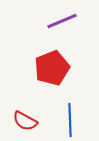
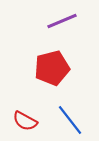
red pentagon: rotated 8 degrees clockwise
blue line: rotated 36 degrees counterclockwise
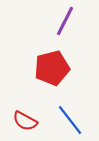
purple line: moved 3 px right; rotated 40 degrees counterclockwise
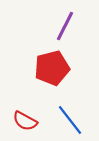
purple line: moved 5 px down
